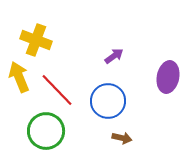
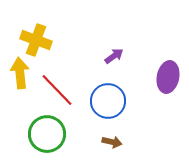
yellow arrow: moved 1 px right, 4 px up; rotated 16 degrees clockwise
green circle: moved 1 px right, 3 px down
brown arrow: moved 10 px left, 4 px down
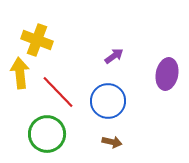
yellow cross: moved 1 px right
purple ellipse: moved 1 px left, 3 px up
red line: moved 1 px right, 2 px down
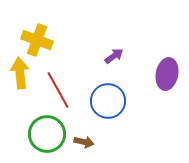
red line: moved 2 px up; rotated 15 degrees clockwise
brown arrow: moved 28 px left
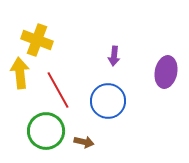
purple arrow: rotated 132 degrees clockwise
purple ellipse: moved 1 px left, 2 px up
green circle: moved 1 px left, 3 px up
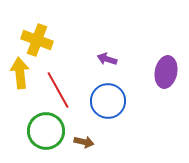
purple arrow: moved 7 px left, 3 px down; rotated 102 degrees clockwise
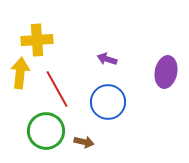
yellow cross: rotated 24 degrees counterclockwise
yellow arrow: rotated 12 degrees clockwise
red line: moved 1 px left, 1 px up
blue circle: moved 1 px down
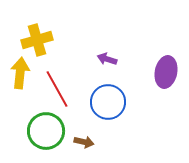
yellow cross: rotated 12 degrees counterclockwise
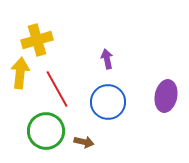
purple arrow: rotated 60 degrees clockwise
purple ellipse: moved 24 px down
